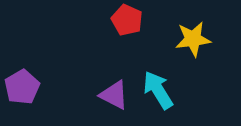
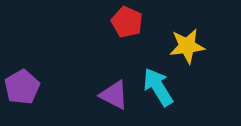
red pentagon: moved 2 px down
yellow star: moved 6 px left, 7 px down
cyan arrow: moved 3 px up
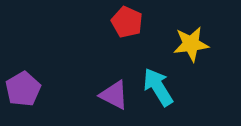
yellow star: moved 4 px right, 2 px up
purple pentagon: moved 1 px right, 2 px down
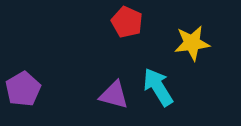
yellow star: moved 1 px right, 1 px up
purple triangle: rotated 12 degrees counterclockwise
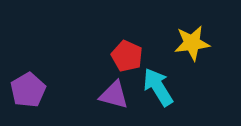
red pentagon: moved 34 px down
purple pentagon: moved 5 px right, 1 px down
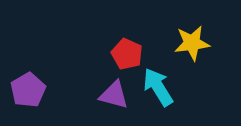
red pentagon: moved 2 px up
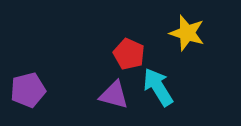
yellow star: moved 5 px left, 10 px up; rotated 24 degrees clockwise
red pentagon: moved 2 px right
purple pentagon: rotated 16 degrees clockwise
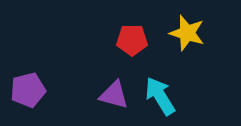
red pentagon: moved 3 px right, 14 px up; rotated 24 degrees counterclockwise
cyan arrow: moved 2 px right, 9 px down
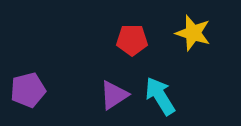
yellow star: moved 6 px right
purple triangle: rotated 48 degrees counterclockwise
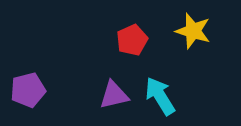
yellow star: moved 2 px up
red pentagon: rotated 24 degrees counterclockwise
purple triangle: rotated 20 degrees clockwise
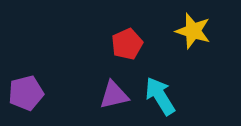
red pentagon: moved 5 px left, 4 px down
purple pentagon: moved 2 px left, 3 px down
